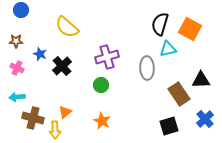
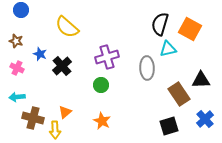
brown star: rotated 16 degrees clockwise
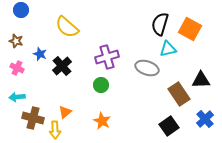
gray ellipse: rotated 70 degrees counterclockwise
black square: rotated 18 degrees counterclockwise
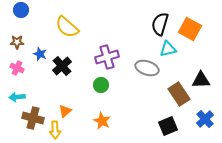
brown star: moved 1 px right, 1 px down; rotated 16 degrees counterclockwise
orange triangle: moved 1 px up
black square: moved 1 px left; rotated 12 degrees clockwise
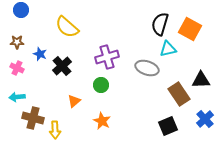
orange triangle: moved 9 px right, 10 px up
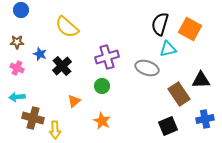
green circle: moved 1 px right, 1 px down
blue cross: rotated 30 degrees clockwise
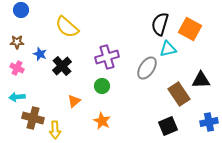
gray ellipse: rotated 75 degrees counterclockwise
blue cross: moved 4 px right, 3 px down
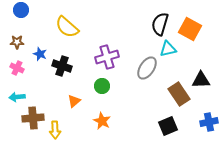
black cross: rotated 30 degrees counterclockwise
brown cross: rotated 20 degrees counterclockwise
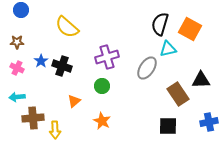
blue star: moved 1 px right, 7 px down; rotated 16 degrees clockwise
brown rectangle: moved 1 px left
black square: rotated 24 degrees clockwise
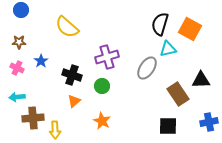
brown star: moved 2 px right
black cross: moved 10 px right, 9 px down
